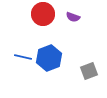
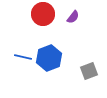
purple semicircle: rotated 72 degrees counterclockwise
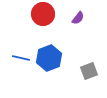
purple semicircle: moved 5 px right, 1 px down
blue line: moved 2 px left, 1 px down
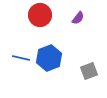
red circle: moved 3 px left, 1 px down
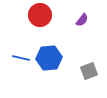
purple semicircle: moved 4 px right, 2 px down
blue hexagon: rotated 15 degrees clockwise
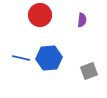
purple semicircle: rotated 32 degrees counterclockwise
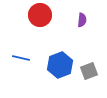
blue hexagon: moved 11 px right, 7 px down; rotated 15 degrees counterclockwise
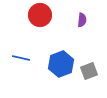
blue hexagon: moved 1 px right, 1 px up
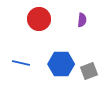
red circle: moved 1 px left, 4 px down
blue line: moved 5 px down
blue hexagon: rotated 20 degrees clockwise
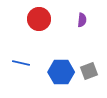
blue hexagon: moved 8 px down
